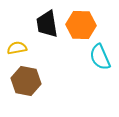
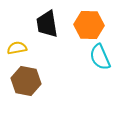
orange hexagon: moved 8 px right
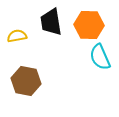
black trapezoid: moved 4 px right, 2 px up
yellow semicircle: moved 12 px up
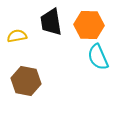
cyan semicircle: moved 2 px left
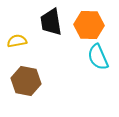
yellow semicircle: moved 5 px down
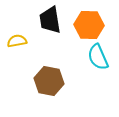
black trapezoid: moved 1 px left, 2 px up
brown hexagon: moved 23 px right
